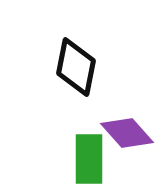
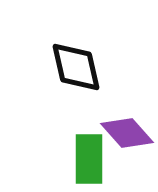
black diamond: rotated 24 degrees counterclockwise
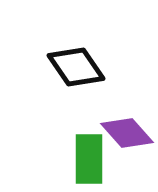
black diamond: rotated 22 degrees counterclockwise
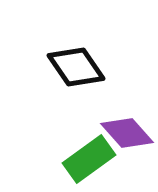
green rectangle: rotated 54 degrees clockwise
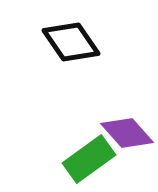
black diamond: moved 5 px left, 25 px up
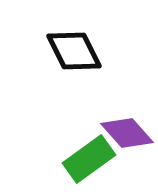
black diamond: moved 3 px right, 9 px down; rotated 8 degrees clockwise
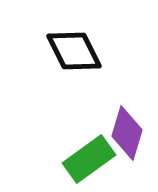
purple diamond: rotated 58 degrees clockwise
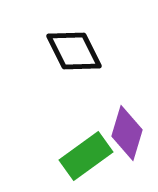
green rectangle: moved 3 px left, 3 px up
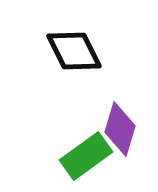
purple diamond: moved 7 px left, 4 px up
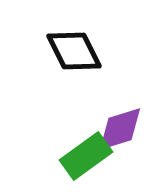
purple diamond: rotated 56 degrees clockwise
